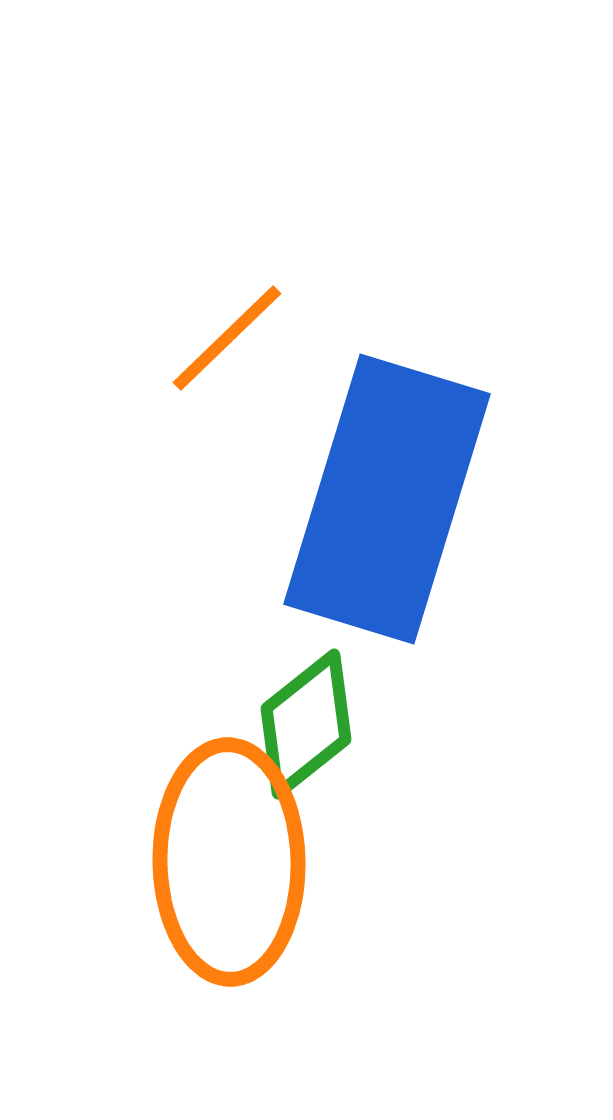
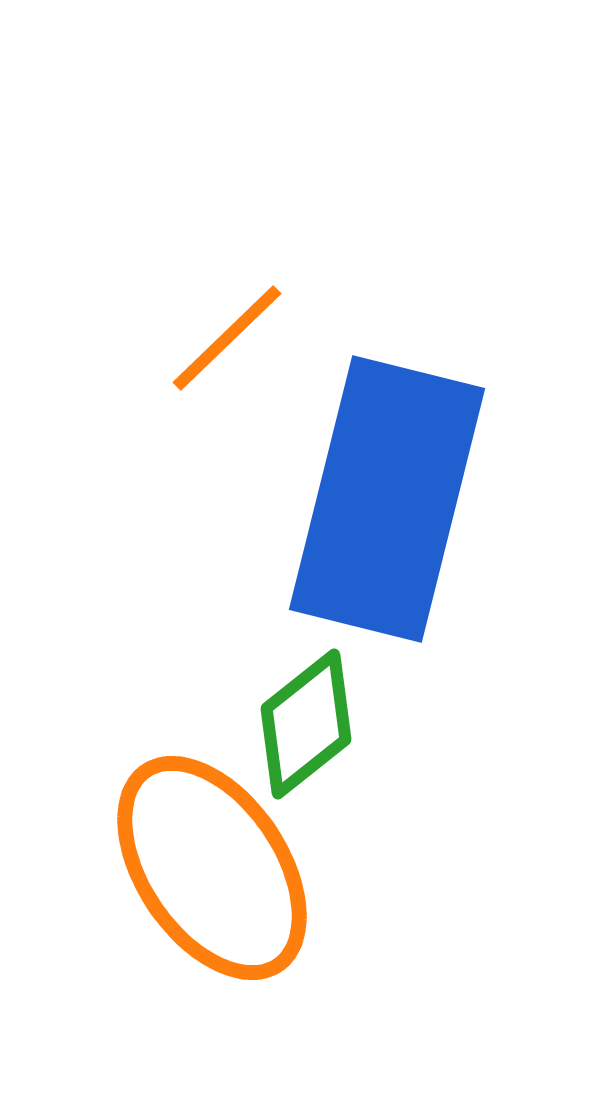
blue rectangle: rotated 3 degrees counterclockwise
orange ellipse: moved 17 px left, 6 px down; rotated 33 degrees counterclockwise
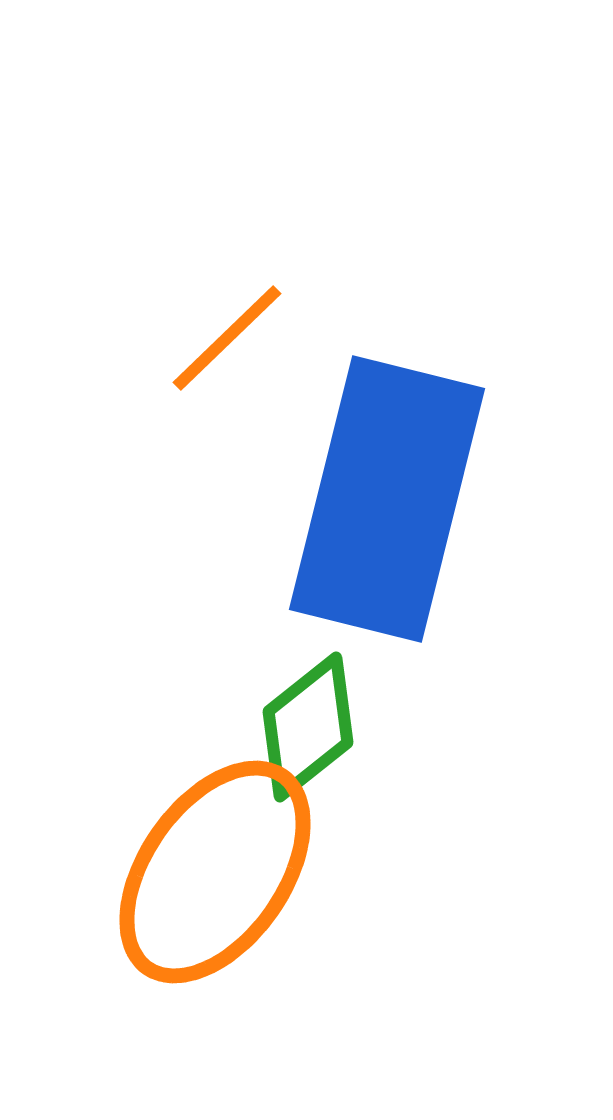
green diamond: moved 2 px right, 3 px down
orange ellipse: moved 3 px right, 4 px down; rotated 69 degrees clockwise
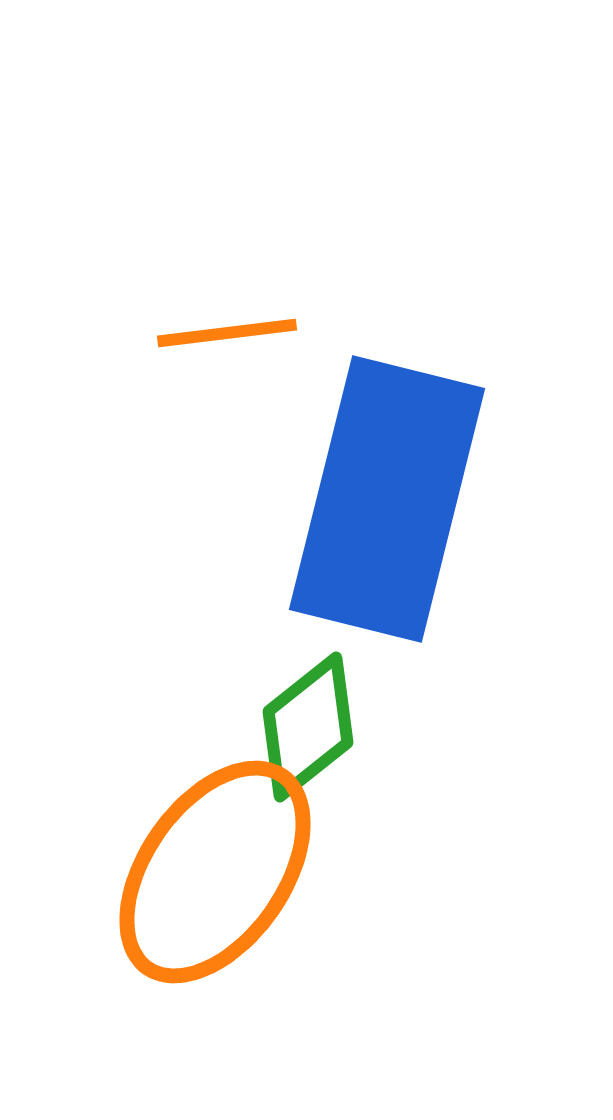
orange line: moved 5 px up; rotated 37 degrees clockwise
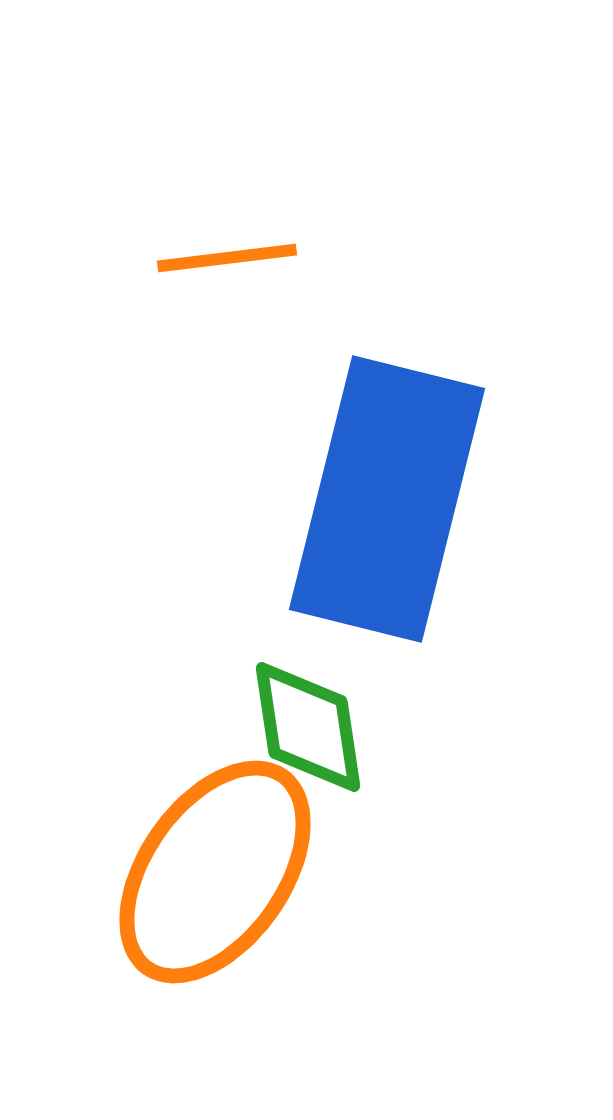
orange line: moved 75 px up
green diamond: rotated 60 degrees counterclockwise
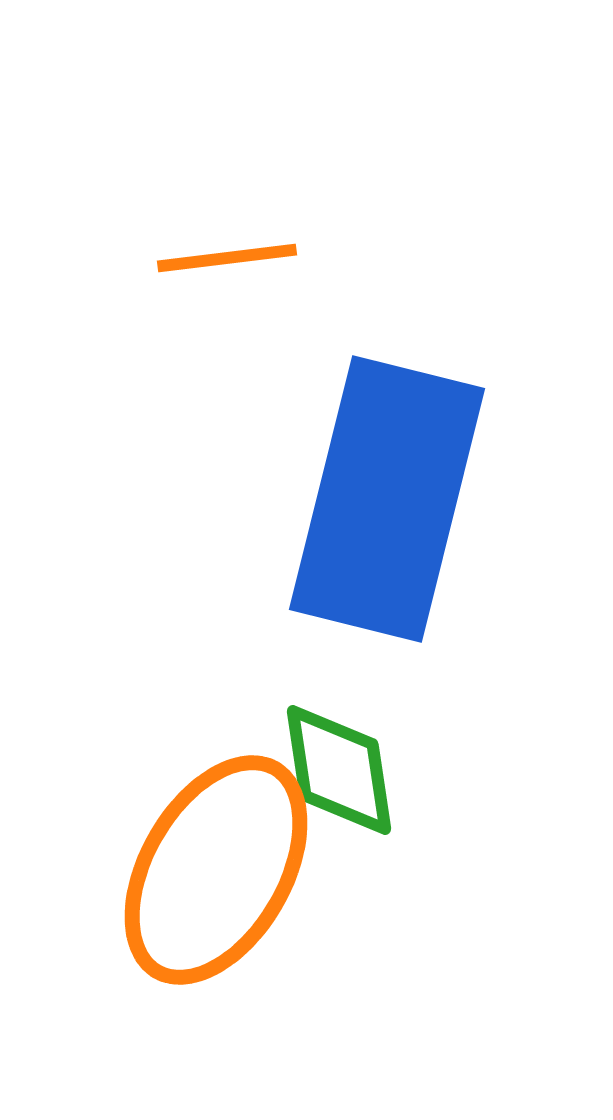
green diamond: moved 31 px right, 43 px down
orange ellipse: moved 1 px right, 2 px up; rotated 5 degrees counterclockwise
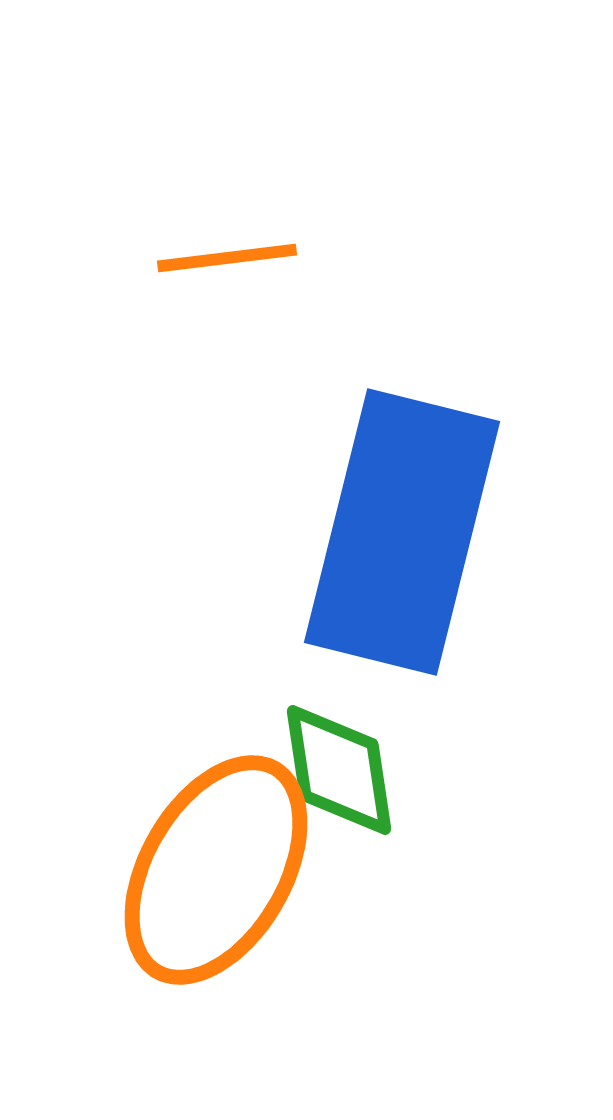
blue rectangle: moved 15 px right, 33 px down
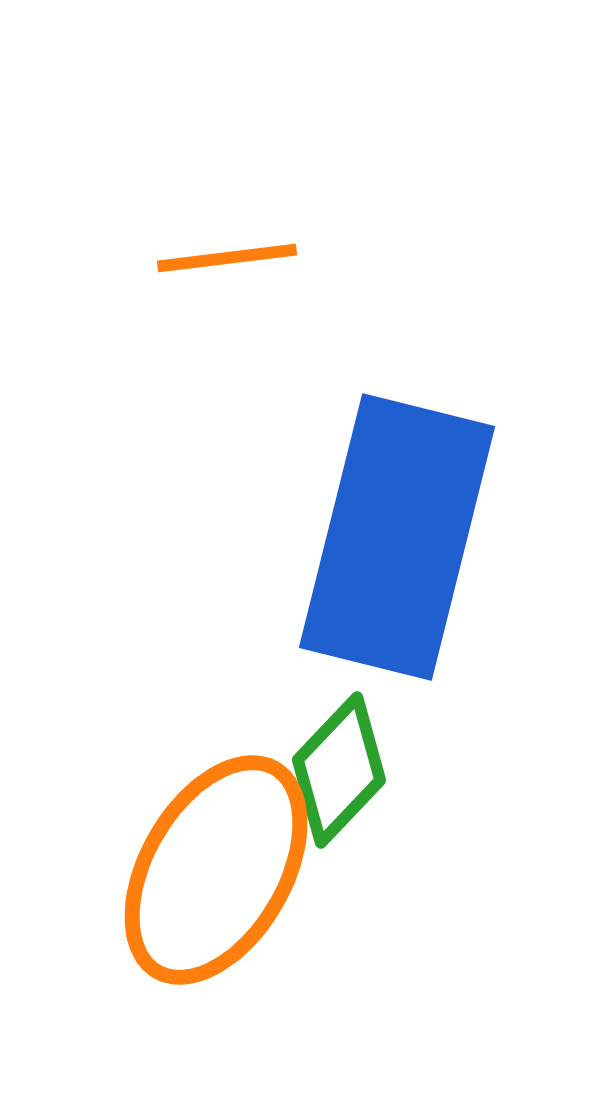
blue rectangle: moved 5 px left, 5 px down
green diamond: rotated 52 degrees clockwise
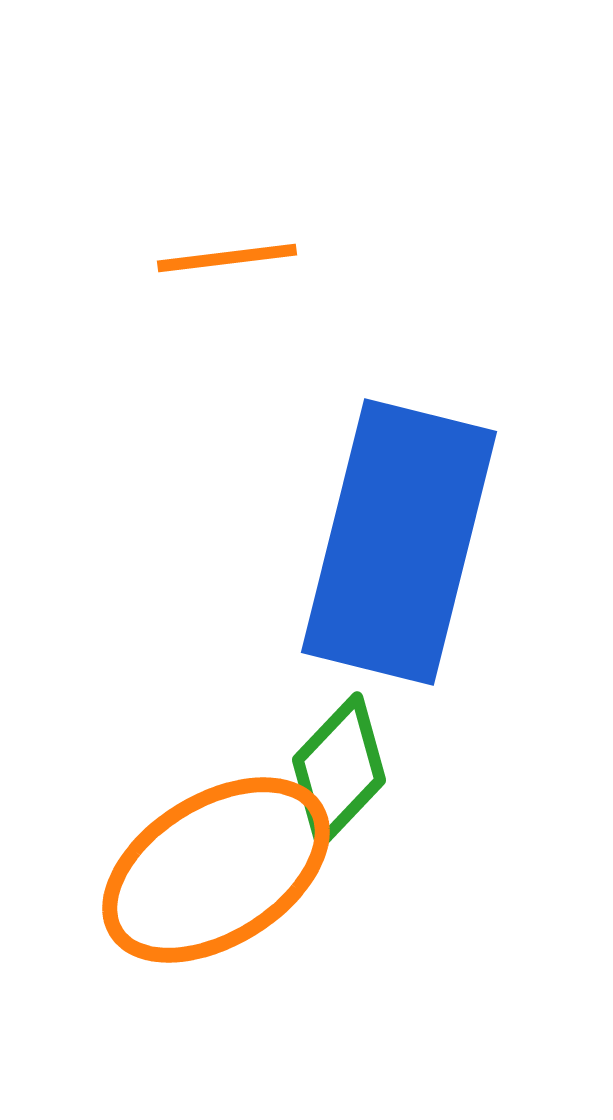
blue rectangle: moved 2 px right, 5 px down
orange ellipse: rotated 28 degrees clockwise
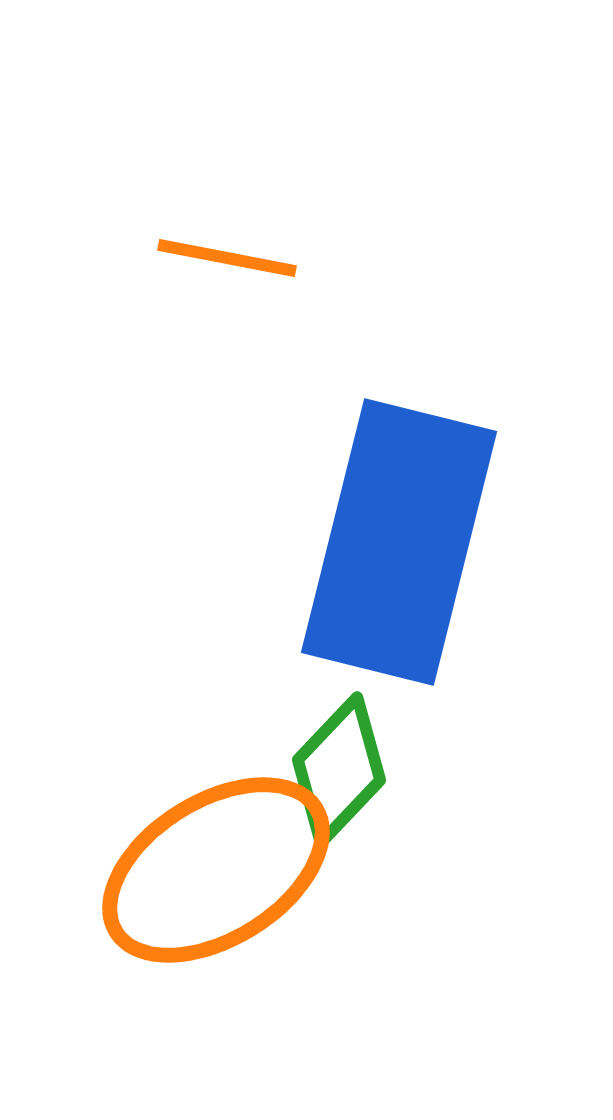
orange line: rotated 18 degrees clockwise
